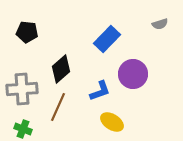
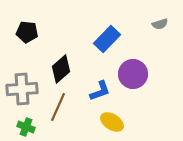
green cross: moved 3 px right, 2 px up
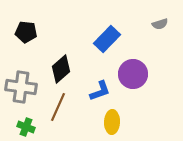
black pentagon: moved 1 px left
gray cross: moved 1 px left, 2 px up; rotated 12 degrees clockwise
yellow ellipse: rotated 60 degrees clockwise
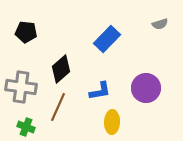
purple circle: moved 13 px right, 14 px down
blue L-shape: rotated 10 degrees clockwise
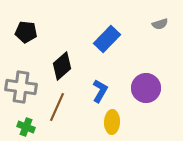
black diamond: moved 1 px right, 3 px up
blue L-shape: rotated 50 degrees counterclockwise
brown line: moved 1 px left
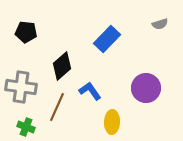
blue L-shape: moved 10 px left; rotated 65 degrees counterclockwise
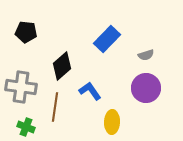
gray semicircle: moved 14 px left, 31 px down
brown line: moved 2 px left; rotated 16 degrees counterclockwise
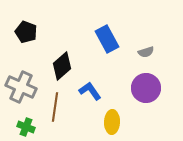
black pentagon: rotated 15 degrees clockwise
blue rectangle: rotated 72 degrees counterclockwise
gray semicircle: moved 3 px up
gray cross: rotated 16 degrees clockwise
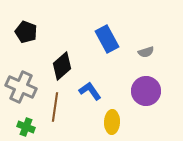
purple circle: moved 3 px down
